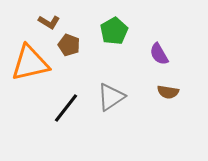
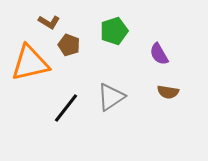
green pentagon: rotated 12 degrees clockwise
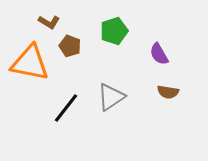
brown pentagon: moved 1 px right, 1 px down
orange triangle: rotated 24 degrees clockwise
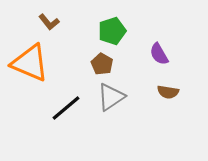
brown L-shape: rotated 20 degrees clockwise
green pentagon: moved 2 px left
brown pentagon: moved 32 px right, 18 px down; rotated 10 degrees clockwise
orange triangle: rotated 12 degrees clockwise
black line: rotated 12 degrees clockwise
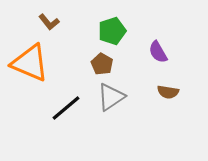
purple semicircle: moved 1 px left, 2 px up
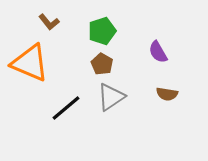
green pentagon: moved 10 px left
brown semicircle: moved 1 px left, 2 px down
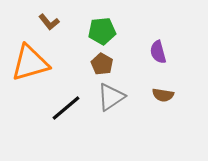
green pentagon: rotated 12 degrees clockwise
purple semicircle: rotated 15 degrees clockwise
orange triangle: rotated 39 degrees counterclockwise
brown semicircle: moved 4 px left, 1 px down
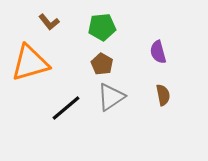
green pentagon: moved 4 px up
brown semicircle: rotated 110 degrees counterclockwise
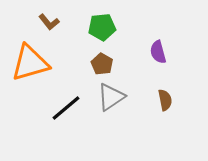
brown semicircle: moved 2 px right, 5 px down
